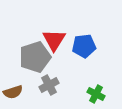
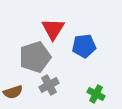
red triangle: moved 1 px left, 11 px up
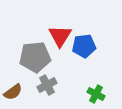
red triangle: moved 7 px right, 7 px down
gray pentagon: rotated 12 degrees clockwise
gray cross: moved 2 px left
brown semicircle: rotated 18 degrees counterclockwise
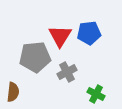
blue pentagon: moved 5 px right, 13 px up
gray cross: moved 20 px right, 13 px up
brown semicircle: rotated 48 degrees counterclockwise
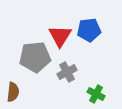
blue pentagon: moved 3 px up
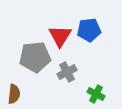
brown semicircle: moved 1 px right, 2 px down
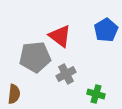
blue pentagon: moved 17 px right; rotated 25 degrees counterclockwise
red triangle: rotated 25 degrees counterclockwise
gray cross: moved 1 px left, 2 px down
green cross: rotated 12 degrees counterclockwise
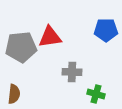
blue pentagon: rotated 30 degrees clockwise
red triangle: moved 10 px left, 1 px down; rotated 45 degrees counterclockwise
gray pentagon: moved 14 px left, 10 px up
gray cross: moved 6 px right, 2 px up; rotated 30 degrees clockwise
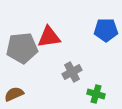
red triangle: moved 1 px left
gray pentagon: moved 1 px right, 1 px down
gray cross: rotated 30 degrees counterclockwise
brown semicircle: rotated 120 degrees counterclockwise
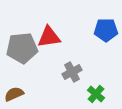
green cross: rotated 24 degrees clockwise
